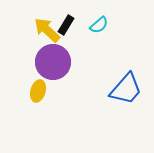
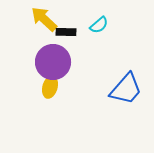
black rectangle: moved 7 px down; rotated 60 degrees clockwise
yellow arrow: moved 3 px left, 11 px up
yellow ellipse: moved 12 px right, 4 px up
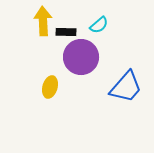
yellow arrow: moved 1 px left, 2 px down; rotated 44 degrees clockwise
purple circle: moved 28 px right, 5 px up
blue trapezoid: moved 2 px up
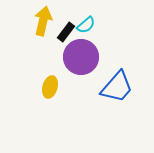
yellow arrow: rotated 16 degrees clockwise
cyan semicircle: moved 13 px left
black rectangle: rotated 54 degrees counterclockwise
blue trapezoid: moved 9 px left
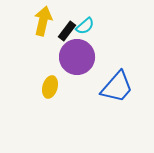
cyan semicircle: moved 1 px left, 1 px down
black rectangle: moved 1 px right, 1 px up
purple circle: moved 4 px left
